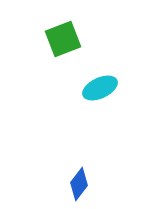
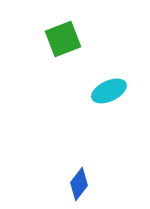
cyan ellipse: moved 9 px right, 3 px down
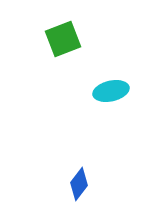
cyan ellipse: moved 2 px right; rotated 12 degrees clockwise
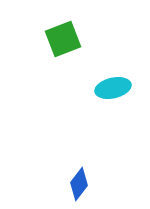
cyan ellipse: moved 2 px right, 3 px up
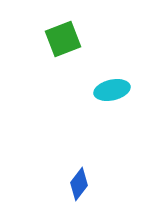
cyan ellipse: moved 1 px left, 2 px down
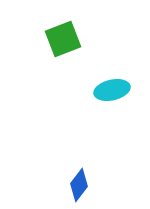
blue diamond: moved 1 px down
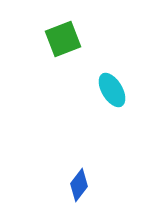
cyan ellipse: rotated 72 degrees clockwise
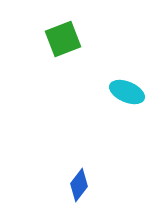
cyan ellipse: moved 15 px right, 2 px down; rotated 36 degrees counterclockwise
